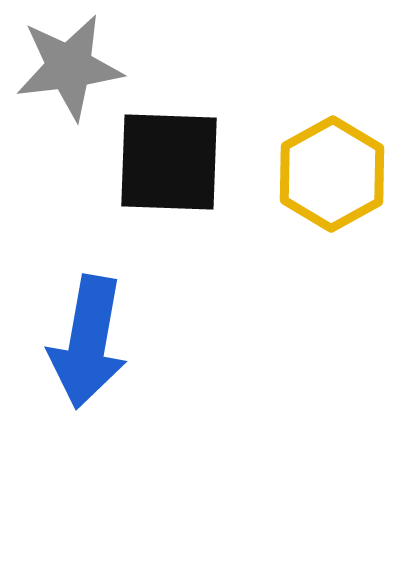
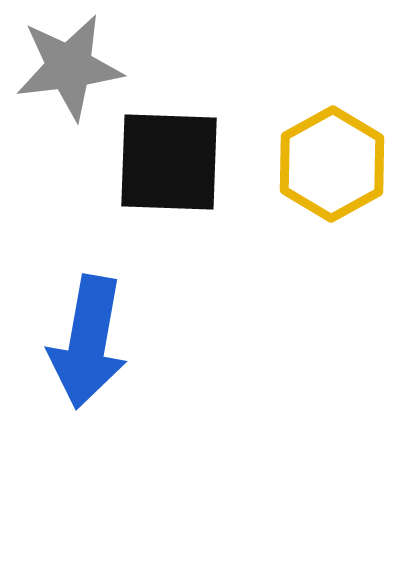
yellow hexagon: moved 10 px up
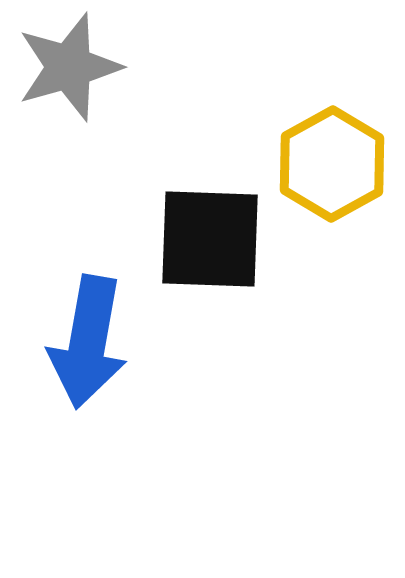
gray star: rotated 9 degrees counterclockwise
black square: moved 41 px right, 77 px down
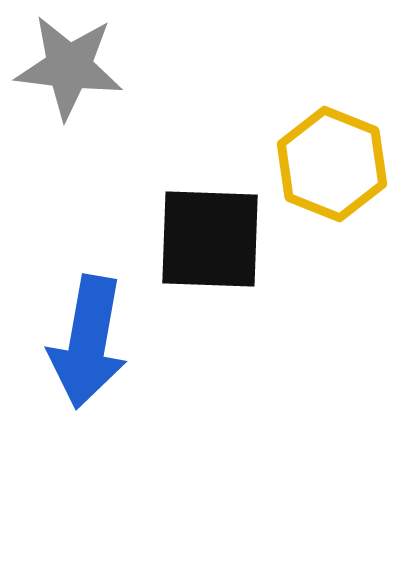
gray star: rotated 23 degrees clockwise
yellow hexagon: rotated 9 degrees counterclockwise
